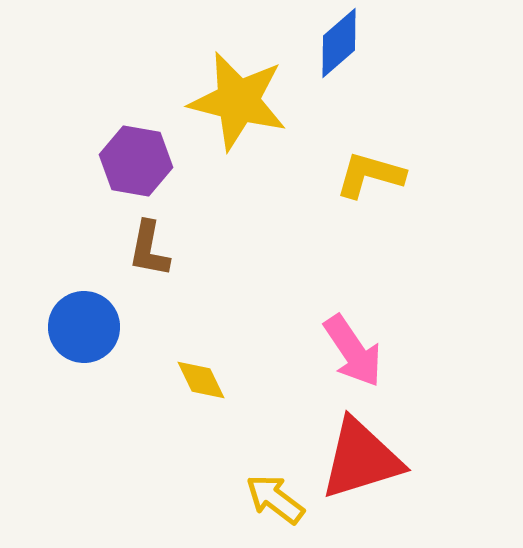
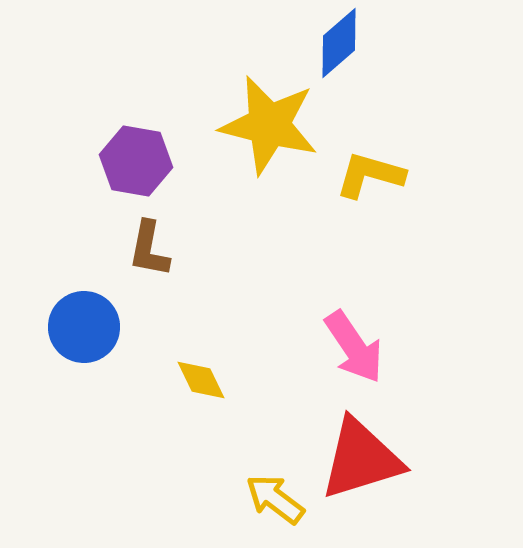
yellow star: moved 31 px right, 24 px down
pink arrow: moved 1 px right, 4 px up
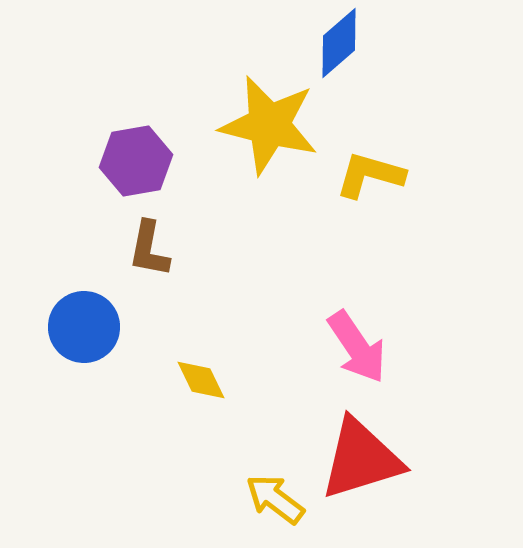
purple hexagon: rotated 20 degrees counterclockwise
pink arrow: moved 3 px right
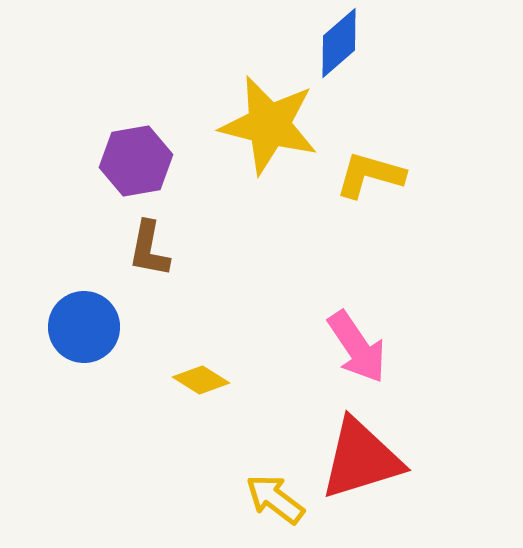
yellow diamond: rotated 32 degrees counterclockwise
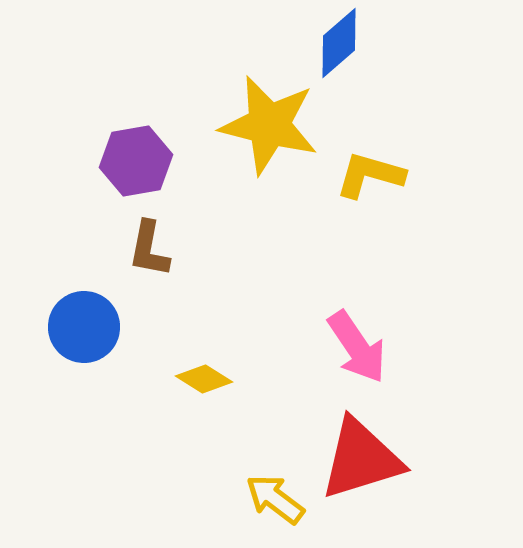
yellow diamond: moved 3 px right, 1 px up
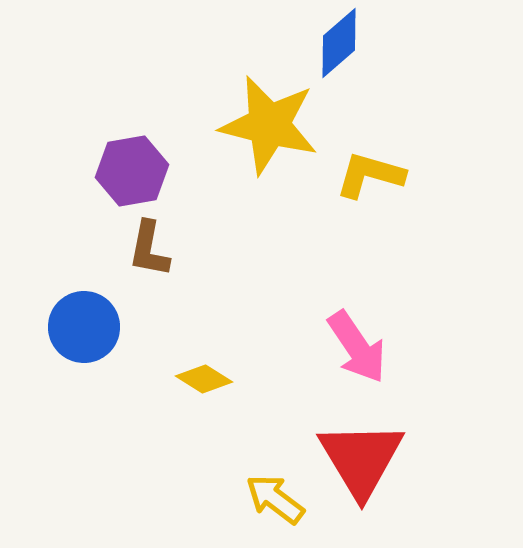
purple hexagon: moved 4 px left, 10 px down
red triangle: rotated 44 degrees counterclockwise
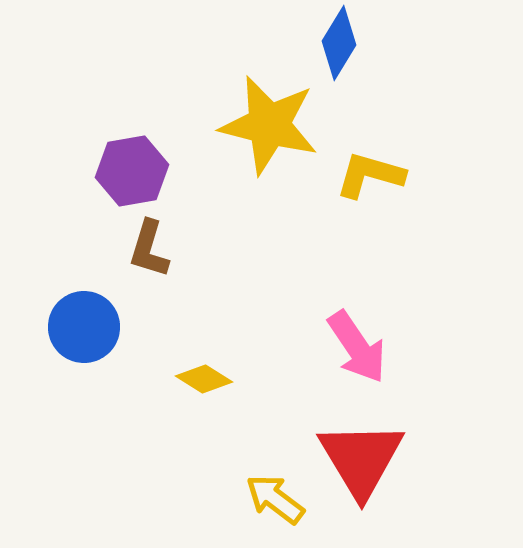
blue diamond: rotated 18 degrees counterclockwise
brown L-shape: rotated 6 degrees clockwise
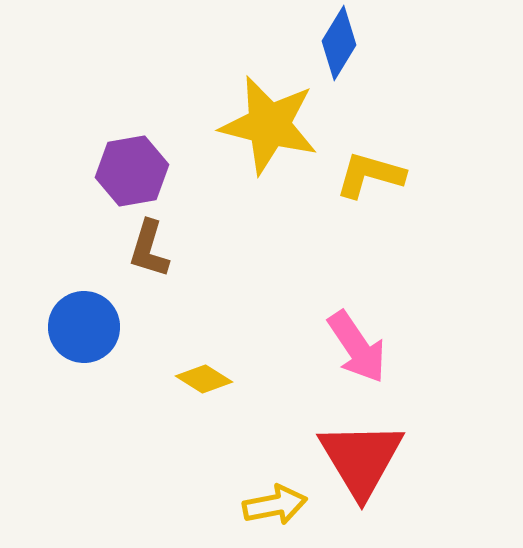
yellow arrow: moved 6 px down; rotated 132 degrees clockwise
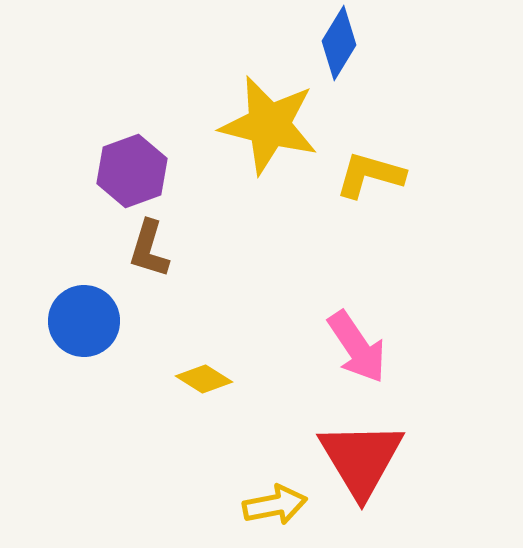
purple hexagon: rotated 10 degrees counterclockwise
blue circle: moved 6 px up
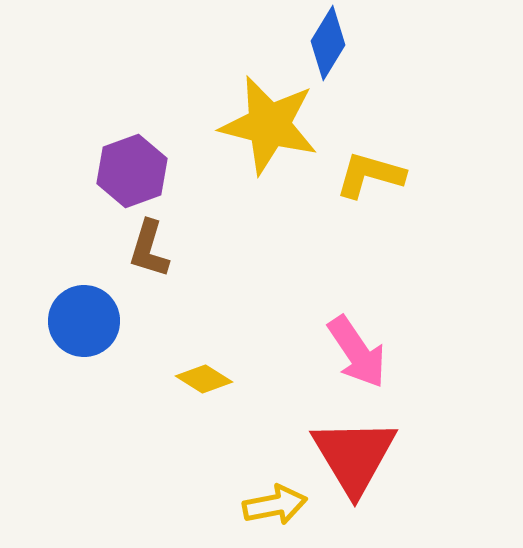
blue diamond: moved 11 px left
pink arrow: moved 5 px down
red triangle: moved 7 px left, 3 px up
